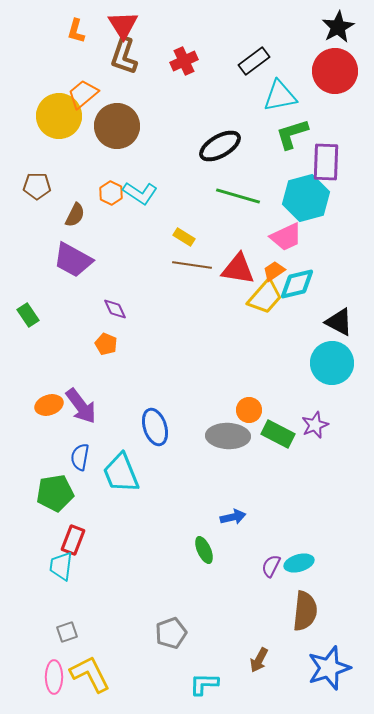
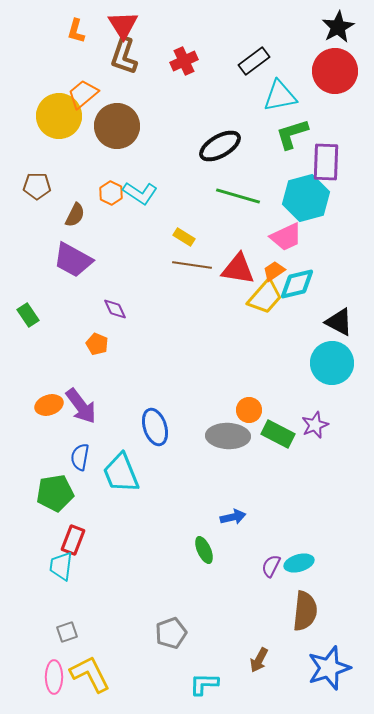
orange pentagon at (106, 344): moved 9 px left
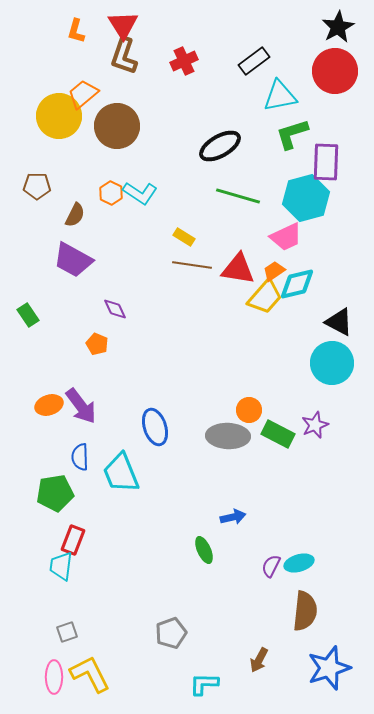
blue semicircle at (80, 457): rotated 12 degrees counterclockwise
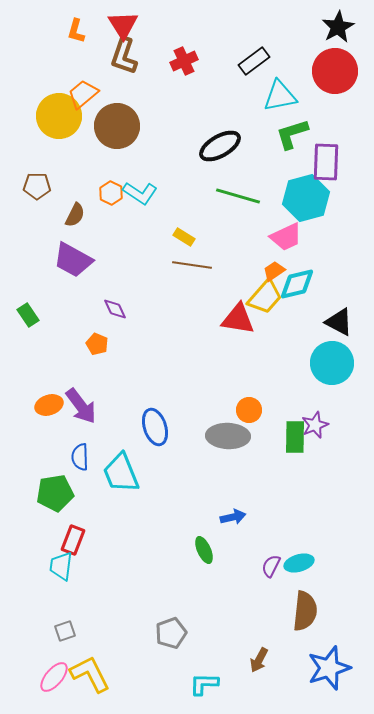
red triangle at (238, 269): moved 50 px down
green rectangle at (278, 434): moved 17 px right, 3 px down; rotated 64 degrees clockwise
gray square at (67, 632): moved 2 px left, 1 px up
pink ellipse at (54, 677): rotated 40 degrees clockwise
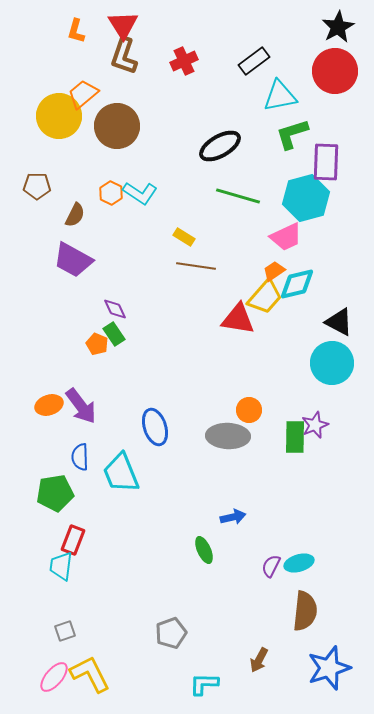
brown line at (192, 265): moved 4 px right, 1 px down
green rectangle at (28, 315): moved 86 px right, 19 px down
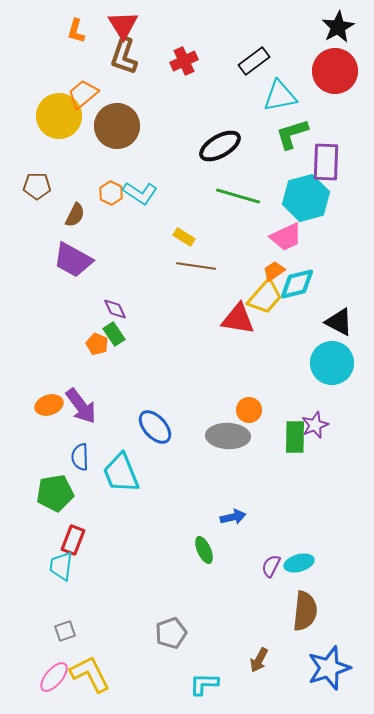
blue ellipse at (155, 427): rotated 24 degrees counterclockwise
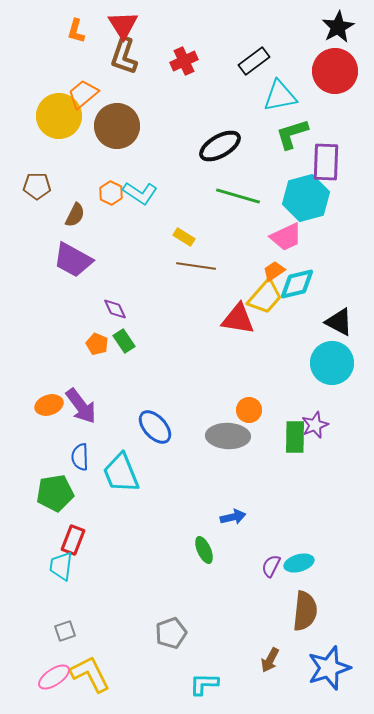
green rectangle at (114, 334): moved 10 px right, 7 px down
brown arrow at (259, 660): moved 11 px right
pink ellipse at (54, 677): rotated 16 degrees clockwise
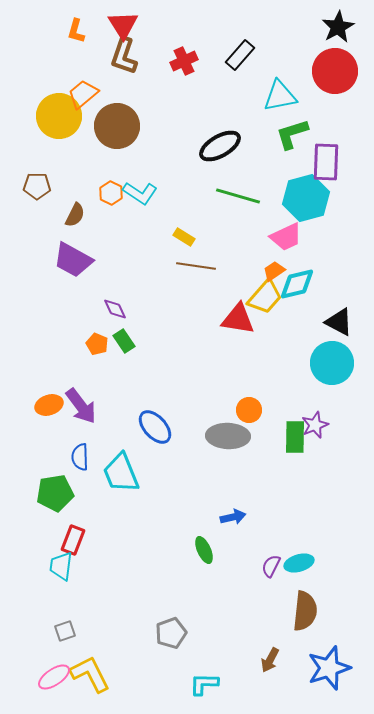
black rectangle at (254, 61): moved 14 px left, 6 px up; rotated 12 degrees counterclockwise
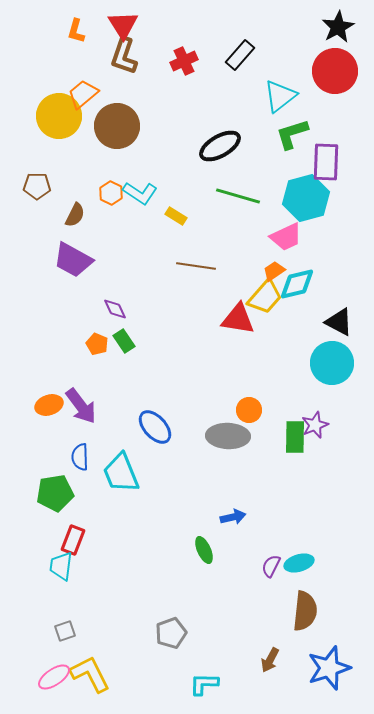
cyan triangle at (280, 96): rotated 27 degrees counterclockwise
yellow rectangle at (184, 237): moved 8 px left, 21 px up
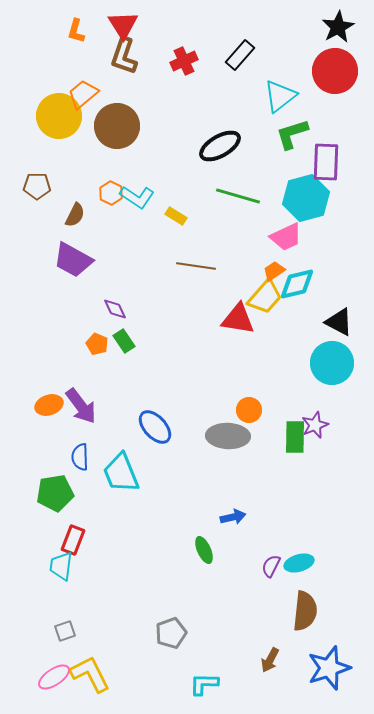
cyan L-shape at (140, 193): moved 3 px left, 4 px down
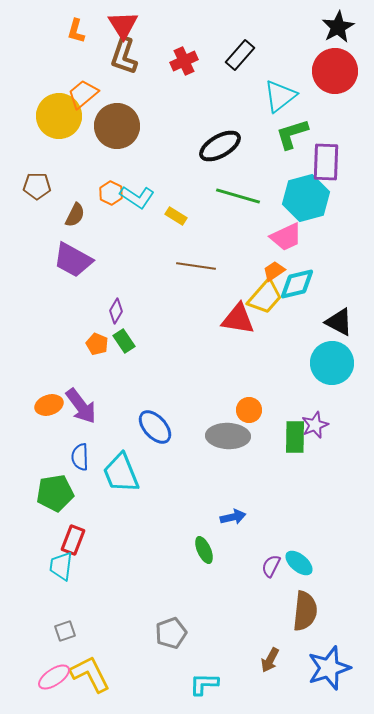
purple diamond at (115, 309): moved 1 px right, 2 px down; rotated 55 degrees clockwise
cyan ellipse at (299, 563): rotated 56 degrees clockwise
